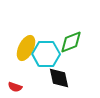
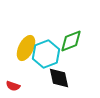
green diamond: moved 1 px up
cyan hexagon: rotated 20 degrees counterclockwise
red semicircle: moved 2 px left, 1 px up
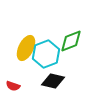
black diamond: moved 6 px left, 3 px down; rotated 65 degrees counterclockwise
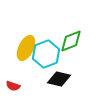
black diamond: moved 6 px right, 2 px up
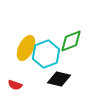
red semicircle: moved 2 px right, 1 px up
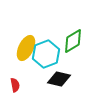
green diamond: moved 2 px right; rotated 10 degrees counterclockwise
red semicircle: rotated 120 degrees counterclockwise
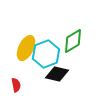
black diamond: moved 2 px left, 5 px up
red semicircle: moved 1 px right
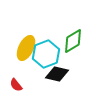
red semicircle: rotated 152 degrees clockwise
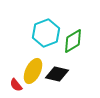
yellow ellipse: moved 7 px right, 23 px down
cyan hexagon: moved 21 px up
